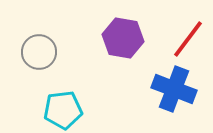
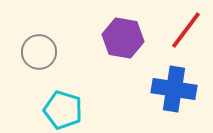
red line: moved 2 px left, 9 px up
blue cross: rotated 12 degrees counterclockwise
cyan pentagon: rotated 24 degrees clockwise
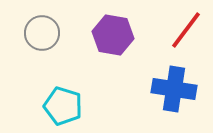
purple hexagon: moved 10 px left, 3 px up
gray circle: moved 3 px right, 19 px up
cyan pentagon: moved 4 px up
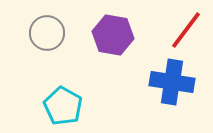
gray circle: moved 5 px right
blue cross: moved 2 px left, 7 px up
cyan pentagon: rotated 12 degrees clockwise
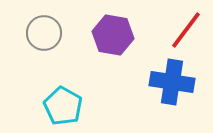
gray circle: moved 3 px left
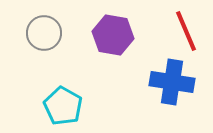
red line: moved 1 px down; rotated 60 degrees counterclockwise
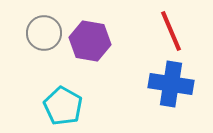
red line: moved 15 px left
purple hexagon: moved 23 px left, 6 px down
blue cross: moved 1 px left, 2 px down
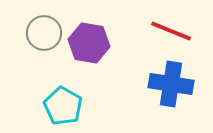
red line: rotated 45 degrees counterclockwise
purple hexagon: moved 1 px left, 2 px down
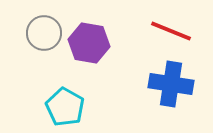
cyan pentagon: moved 2 px right, 1 px down
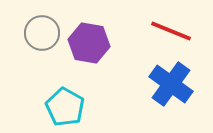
gray circle: moved 2 px left
blue cross: rotated 27 degrees clockwise
